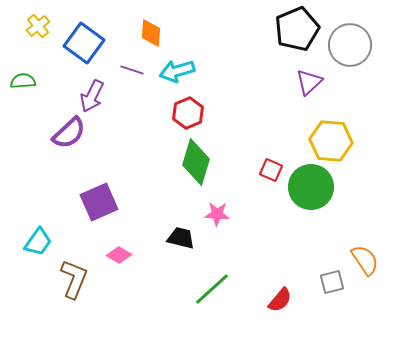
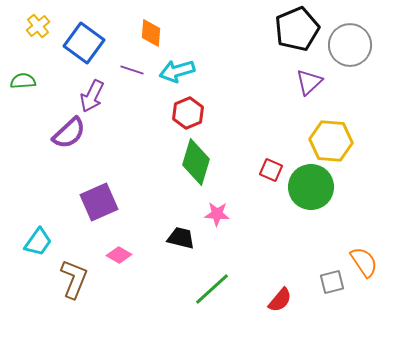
orange semicircle: moved 1 px left, 2 px down
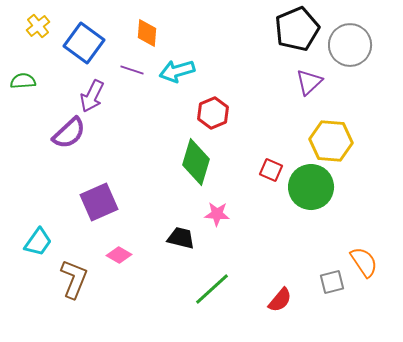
orange diamond: moved 4 px left
red hexagon: moved 25 px right
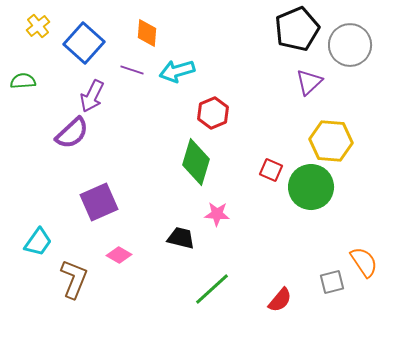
blue square: rotated 6 degrees clockwise
purple semicircle: moved 3 px right
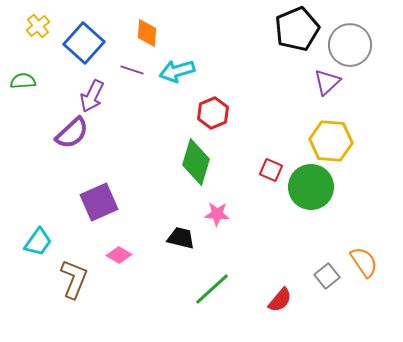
purple triangle: moved 18 px right
gray square: moved 5 px left, 6 px up; rotated 25 degrees counterclockwise
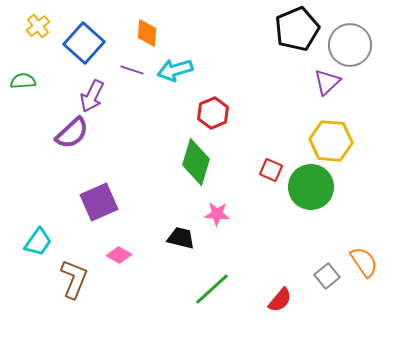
cyan arrow: moved 2 px left, 1 px up
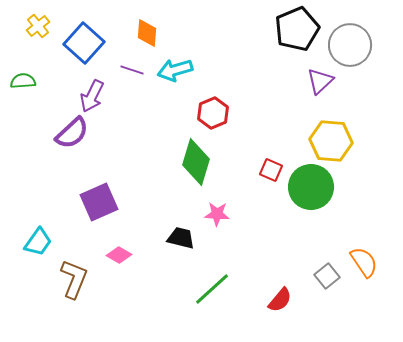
purple triangle: moved 7 px left, 1 px up
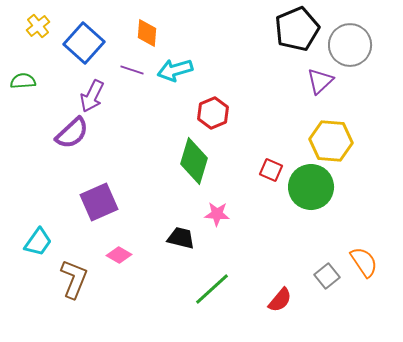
green diamond: moved 2 px left, 1 px up
